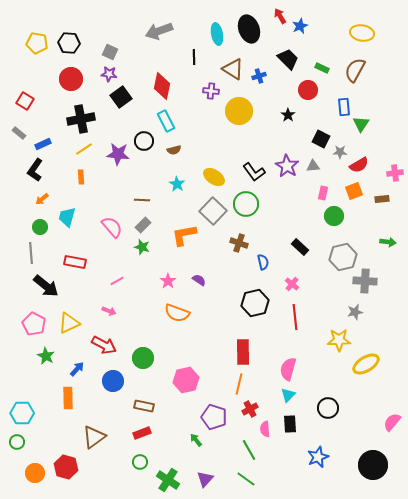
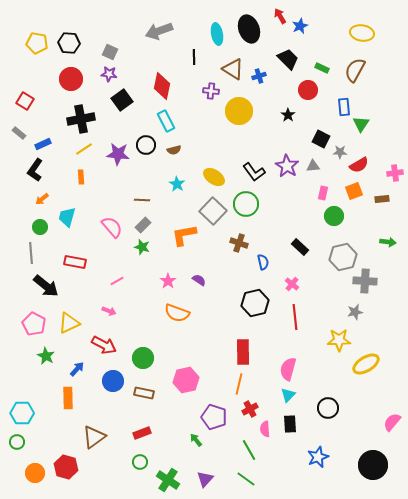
black square at (121, 97): moved 1 px right, 3 px down
black circle at (144, 141): moved 2 px right, 4 px down
brown rectangle at (144, 406): moved 13 px up
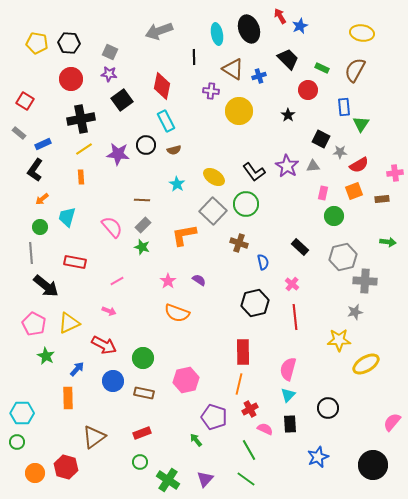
pink semicircle at (265, 429): rotated 119 degrees clockwise
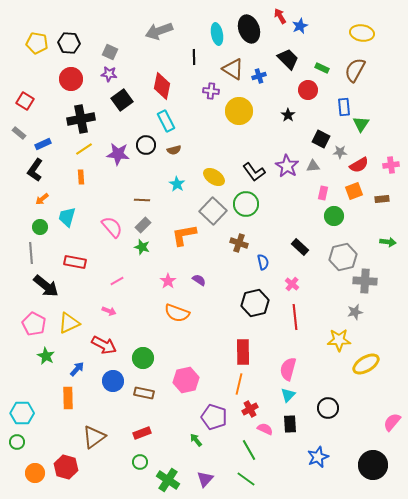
pink cross at (395, 173): moved 4 px left, 8 px up
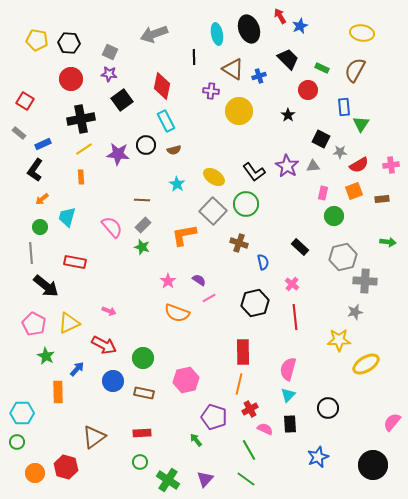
gray arrow at (159, 31): moved 5 px left, 3 px down
yellow pentagon at (37, 43): moved 3 px up
pink line at (117, 281): moved 92 px right, 17 px down
orange rectangle at (68, 398): moved 10 px left, 6 px up
red rectangle at (142, 433): rotated 18 degrees clockwise
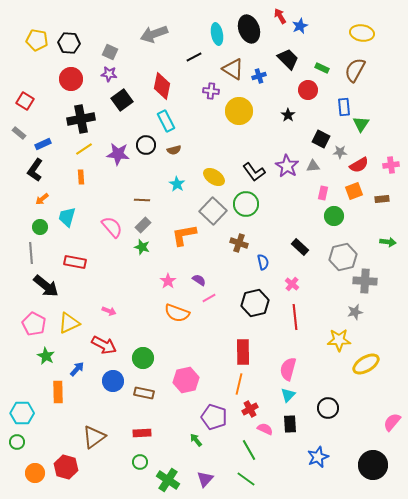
black line at (194, 57): rotated 63 degrees clockwise
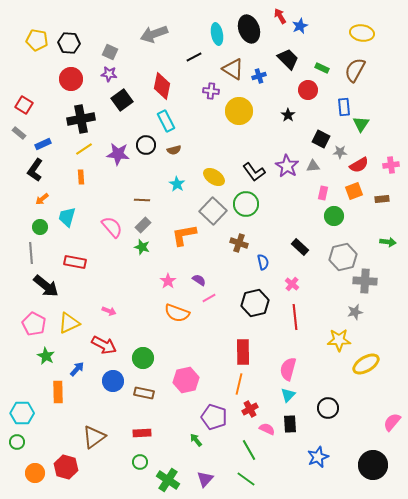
red square at (25, 101): moved 1 px left, 4 px down
pink semicircle at (265, 429): moved 2 px right
